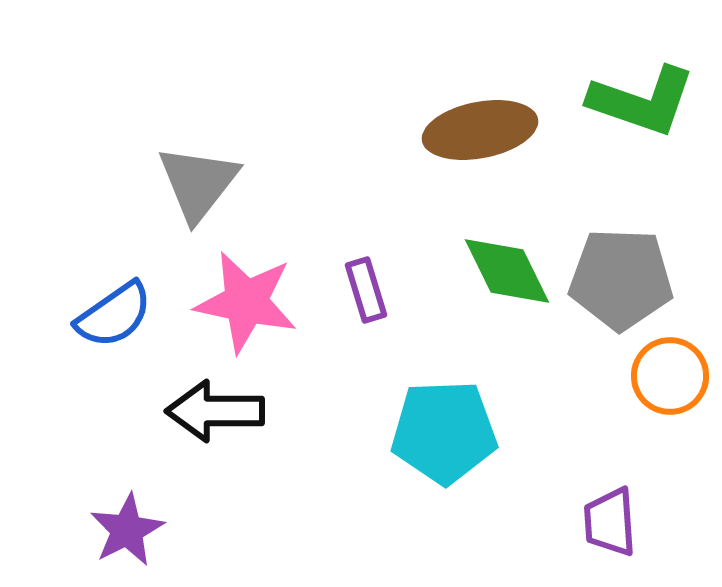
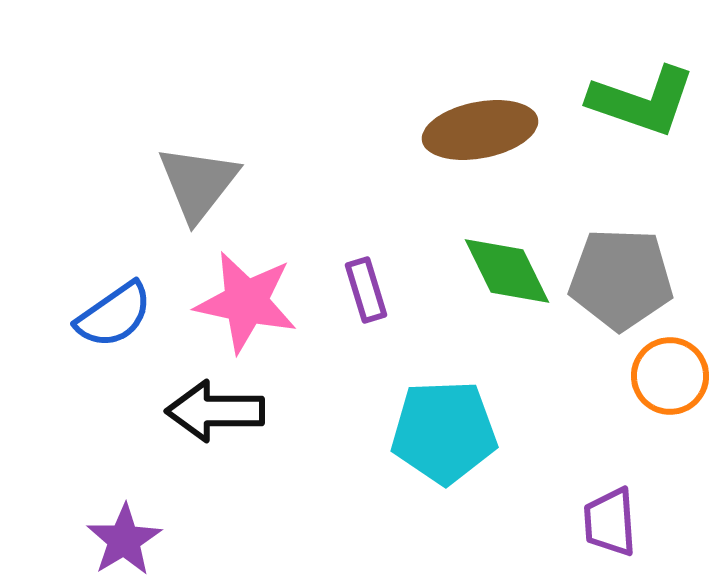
purple star: moved 3 px left, 10 px down; rotated 4 degrees counterclockwise
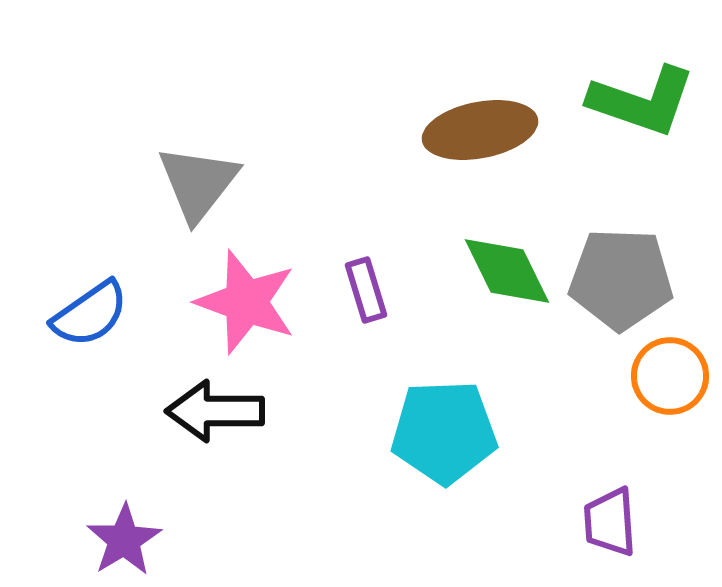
pink star: rotated 8 degrees clockwise
blue semicircle: moved 24 px left, 1 px up
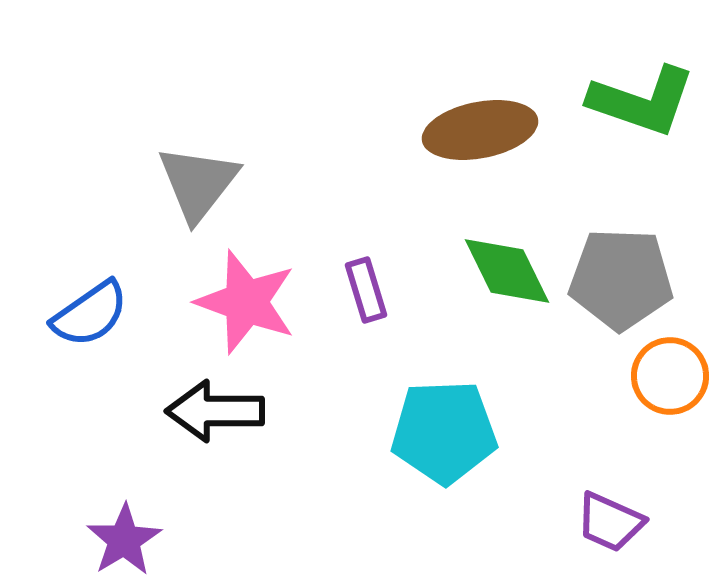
purple trapezoid: rotated 62 degrees counterclockwise
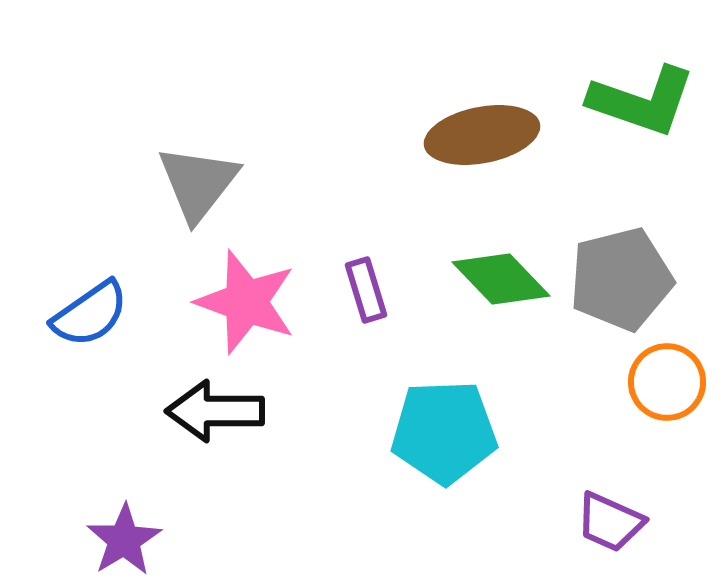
brown ellipse: moved 2 px right, 5 px down
green diamond: moved 6 px left, 8 px down; rotated 18 degrees counterclockwise
gray pentagon: rotated 16 degrees counterclockwise
orange circle: moved 3 px left, 6 px down
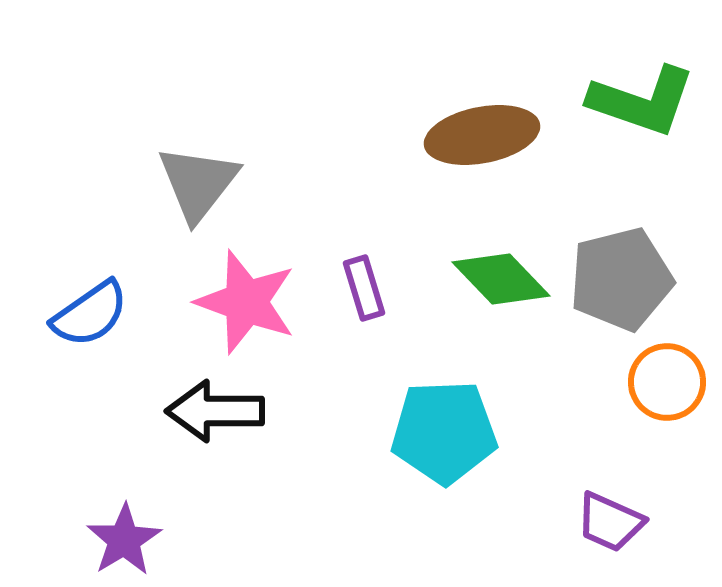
purple rectangle: moved 2 px left, 2 px up
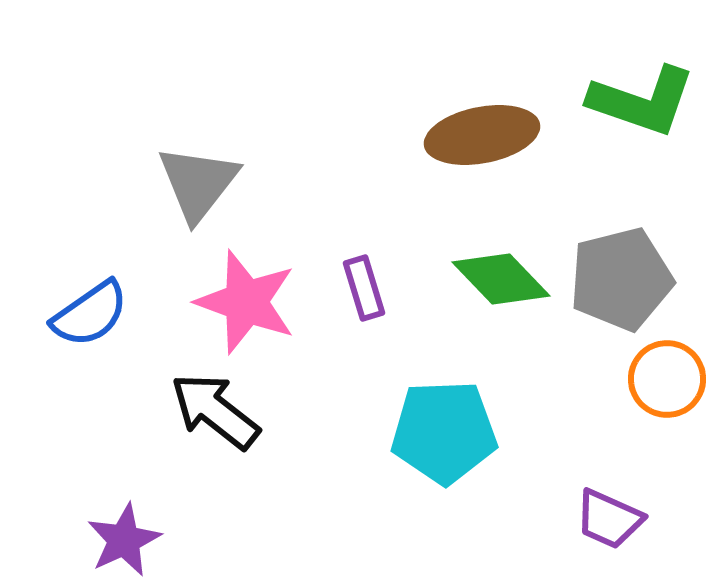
orange circle: moved 3 px up
black arrow: rotated 38 degrees clockwise
purple trapezoid: moved 1 px left, 3 px up
purple star: rotated 6 degrees clockwise
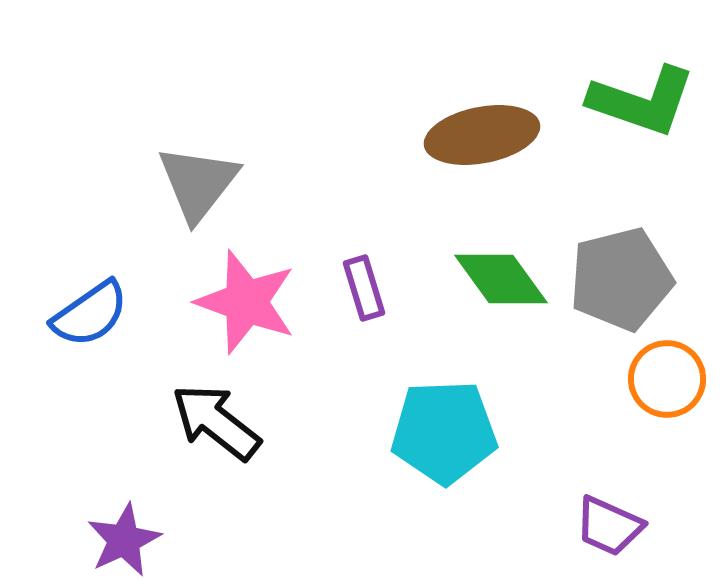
green diamond: rotated 8 degrees clockwise
black arrow: moved 1 px right, 11 px down
purple trapezoid: moved 7 px down
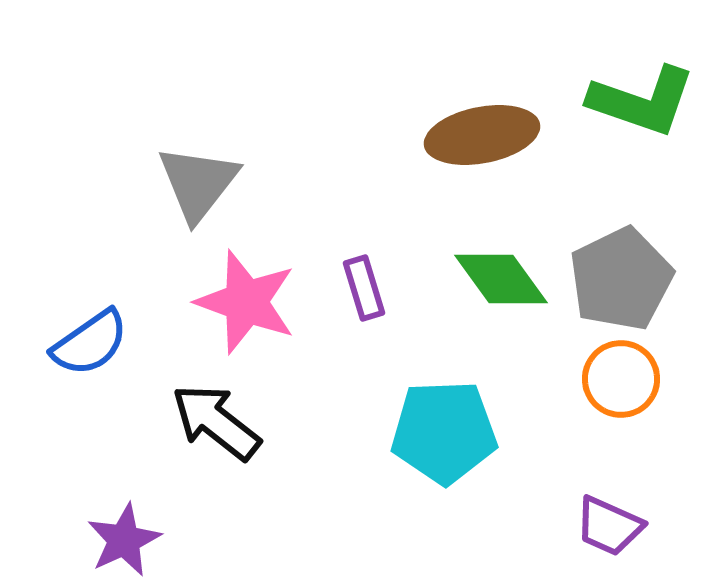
gray pentagon: rotated 12 degrees counterclockwise
blue semicircle: moved 29 px down
orange circle: moved 46 px left
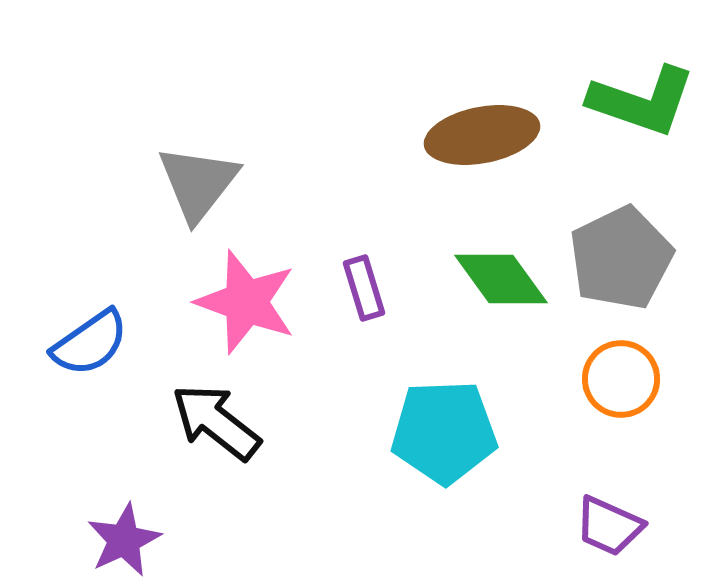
gray pentagon: moved 21 px up
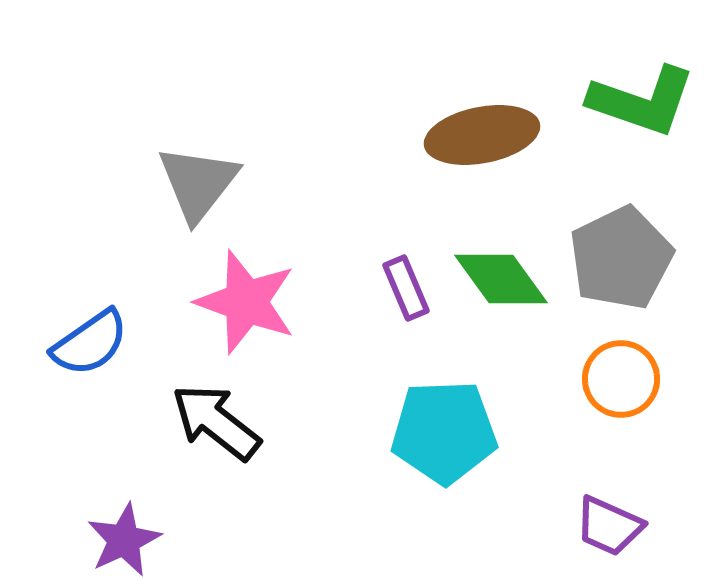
purple rectangle: moved 42 px right; rotated 6 degrees counterclockwise
